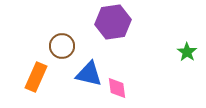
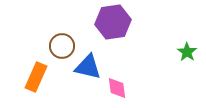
blue triangle: moved 1 px left, 7 px up
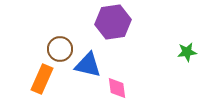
brown circle: moved 2 px left, 3 px down
green star: rotated 30 degrees clockwise
blue triangle: moved 2 px up
orange rectangle: moved 6 px right, 2 px down
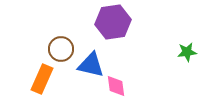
brown circle: moved 1 px right
blue triangle: moved 3 px right
pink diamond: moved 1 px left, 2 px up
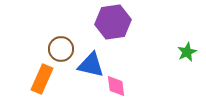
green star: rotated 18 degrees counterclockwise
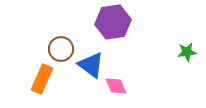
green star: rotated 18 degrees clockwise
blue triangle: rotated 24 degrees clockwise
pink diamond: rotated 15 degrees counterclockwise
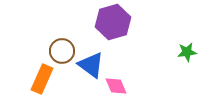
purple hexagon: rotated 8 degrees counterclockwise
brown circle: moved 1 px right, 2 px down
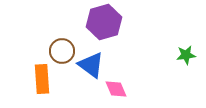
purple hexagon: moved 9 px left
green star: moved 1 px left, 3 px down
orange rectangle: rotated 28 degrees counterclockwise
pink diamond: moved 3 px down
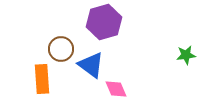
brown circle: moved 1 px left, 2 px up
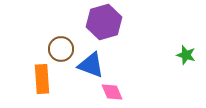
green star: rotated 24 degrees clockwise
blue triangle: rotated 16 degrees counterclockwise
pink diamond: moved 4 px left, 3 px down
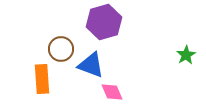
green star: rotated 24 degrees clockwise
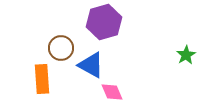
brown circle: moved 1 px up
blue triangle: rotated 8 degrees clockwise
